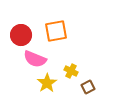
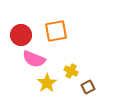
pink semicircle: moved 1 px left
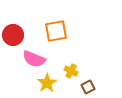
red circle: moved 8 px left
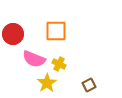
orange square: rotated 10 degrees clockwise
red circle: moved 1 px up
yellow cross: moved 12 px left, 7 px up
brown square: moved 1 px right, 2 px up
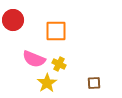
red circle: moved 14 px up
brown square: moved 5 px right, 2 px up; rotated 24 degrees clockwise
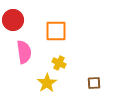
pink semicircle: moved 10 px left, 7 px up; rotated 120 degrees counterclockwise
yellow cross: moved 1 px up
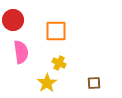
pink semicircle: moved 3 px left
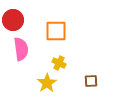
pink semicircle: moved 3 px up
brown square: moved 3 px left, 2 px up
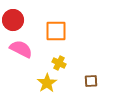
pink semicircle: rotated 55 degrees counterclockwise
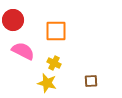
pink semicircle: moved 2 px right, 2 px down
yellow cross: moved 5 px left
yellow star: rotated 24 degrees counterclockwise
